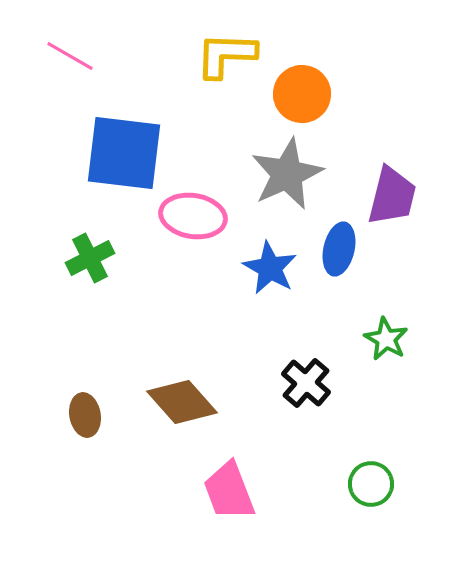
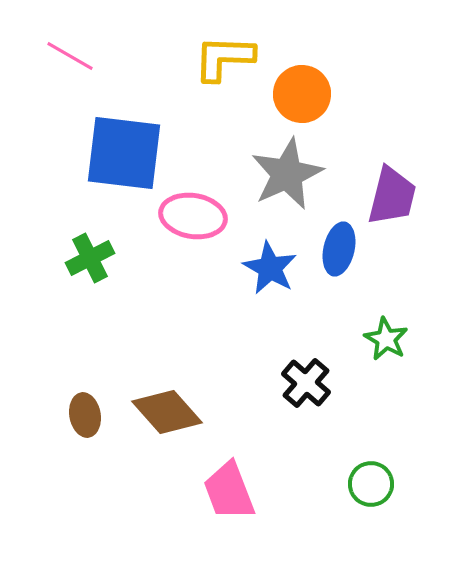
yellow L-shape: moved 2 px left, 3 px down
brown diamond: moved 15 px left, 10 px down
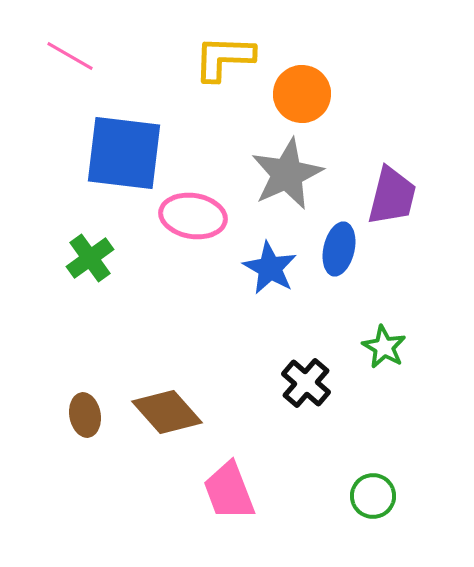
green cross: rotated 9 degrees counterclockwise
green star: moved 2 px left, 8 px down
green circle: moved 2 px right, 12 px down
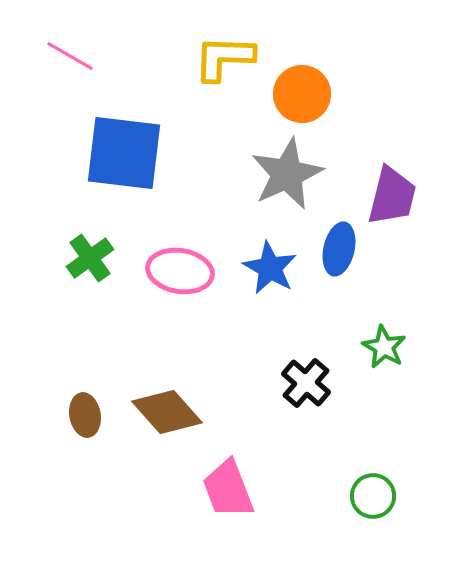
pink ellipse: moved 13 px left, 55 px down
pink trapezoid: moved 1 px left, 2 px up
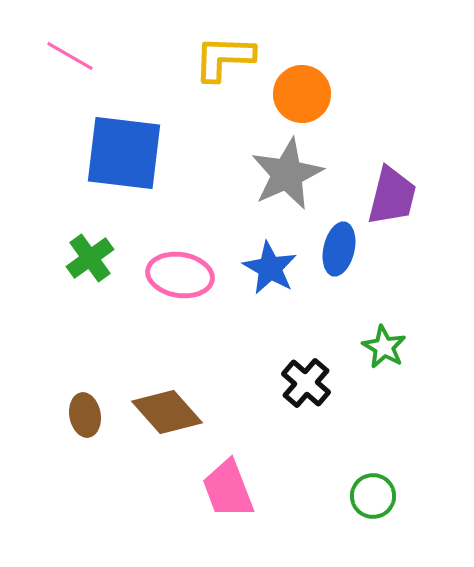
pink ellipse: moved 4 px down
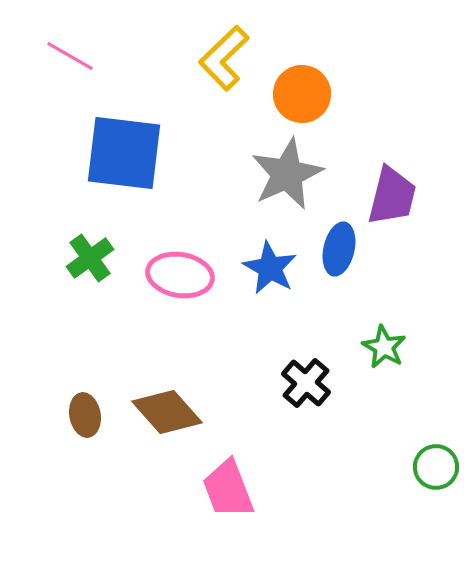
yellow L-shape: rotated 46 degrees counterclockwise
green circle: moved 63 px right, 29 px up
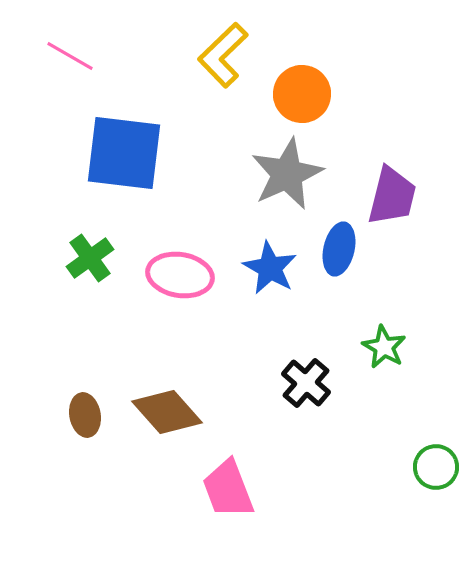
yellow L-shape: moved 1 px left, 3 px up
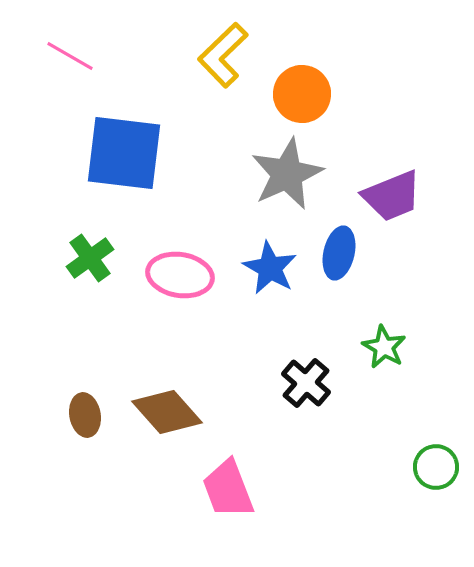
purple trapezoid: rotated 54 degrees clockwise
blue ellipse: moved 4 px down
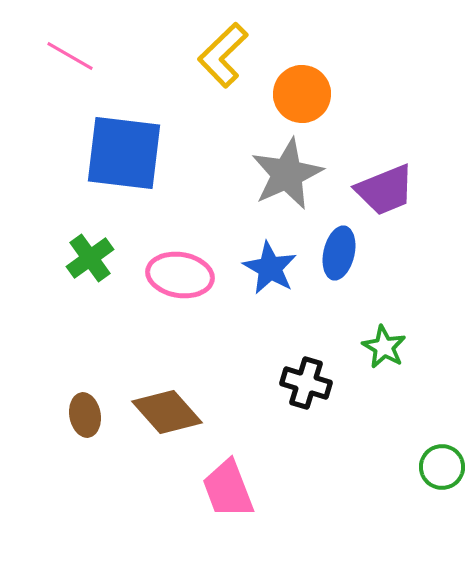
purple trapezoid: moved 7 px left, 6 px up
black cross: rotated 24 degrees counterclockwise
green circle: moved 6 px right
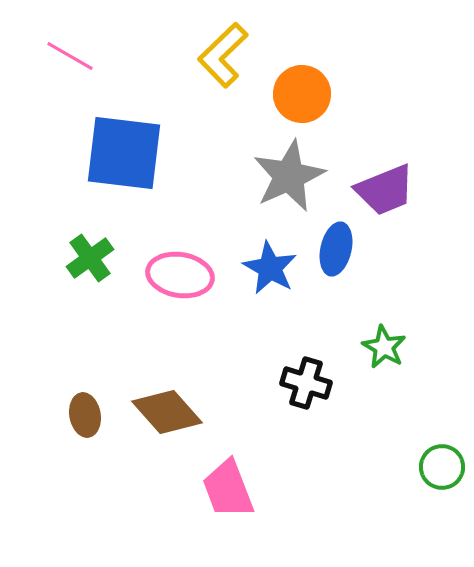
gray star: moved 2 px right, 2 px down
blue ellipse: moved 3 px left, 4 px up
